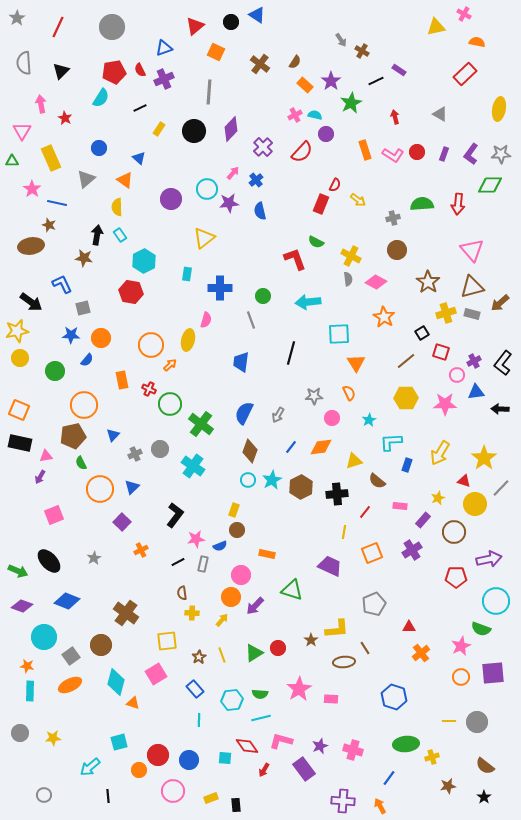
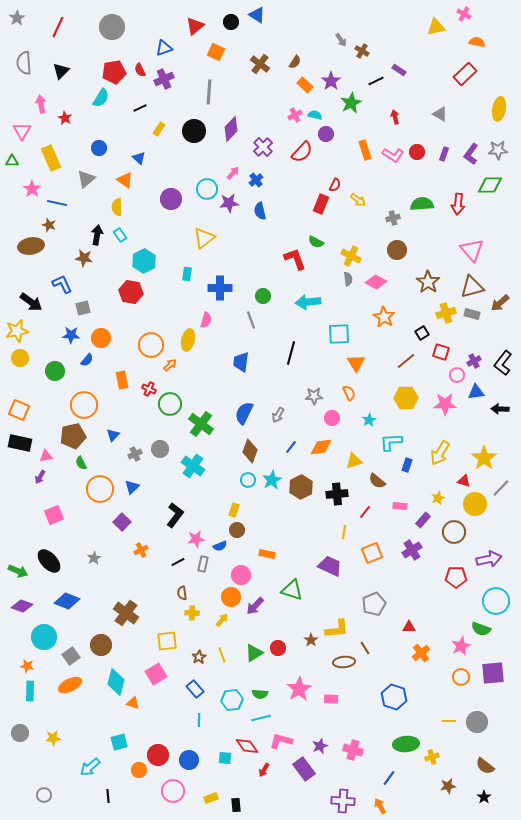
gray star at (501, 154): moved 3 px left, 4 px up
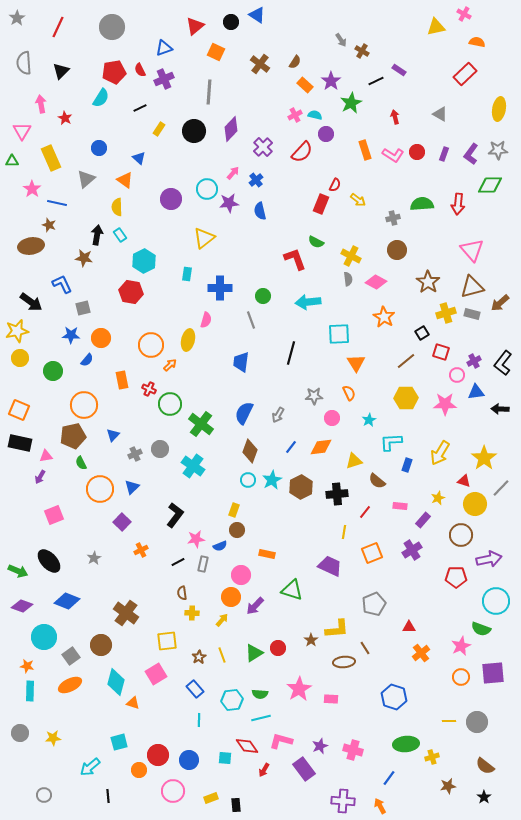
green circle at (55, 371): moved 2 px left
brown circle at (454, 532): moved 7 px right, 3 px down
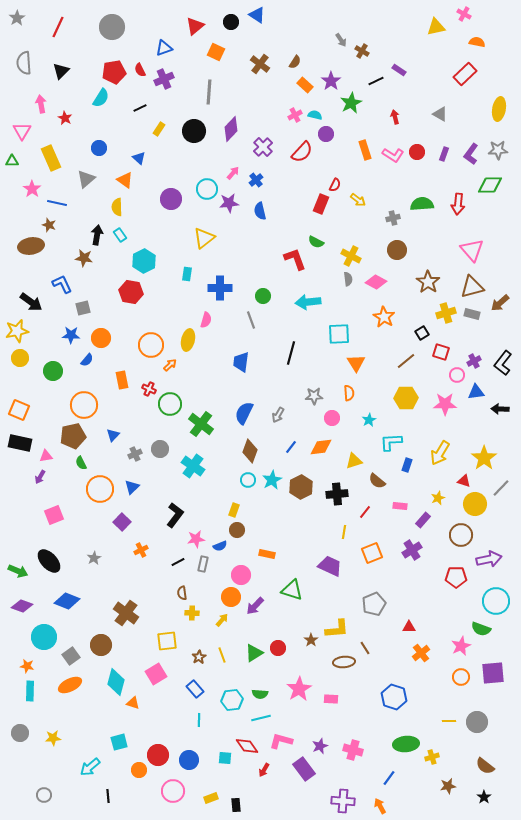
orange semicircle at (349, 393): rotated 21 degrees clockwise
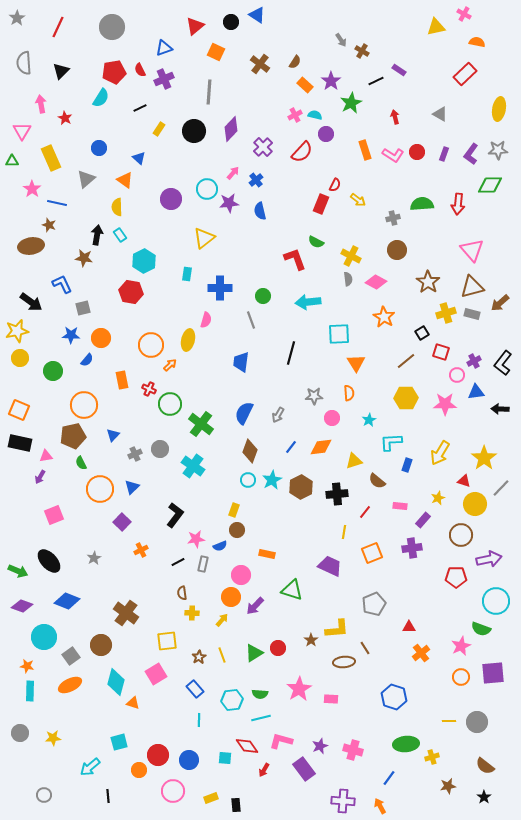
purple cross at (412, 550): moved 2 px up; rotated 24 degrees clockwise
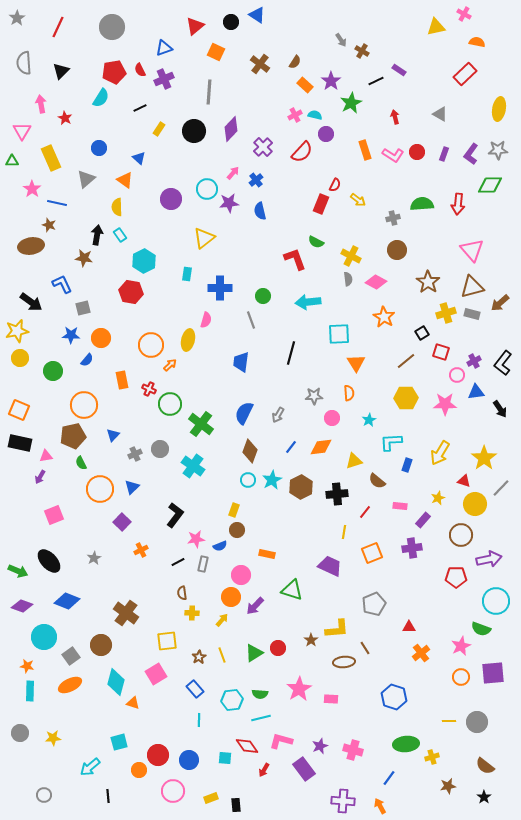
black arrow at (500, 409): rotated 126 degrees counterclockwise
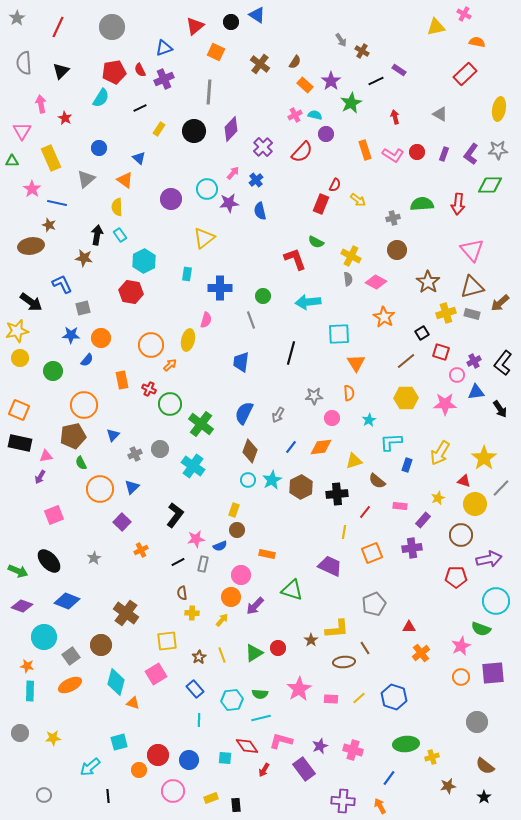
yellow line at (449, 721): moved 90 px left, 23 px up; rotated 40 degrees counterclockwise
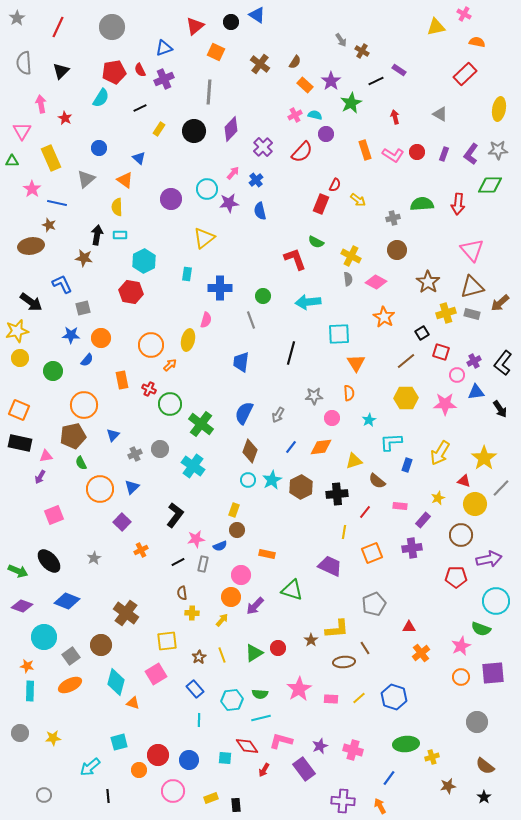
cyan rectangle at (120, 235): rotated 56 degrees counterclockwise
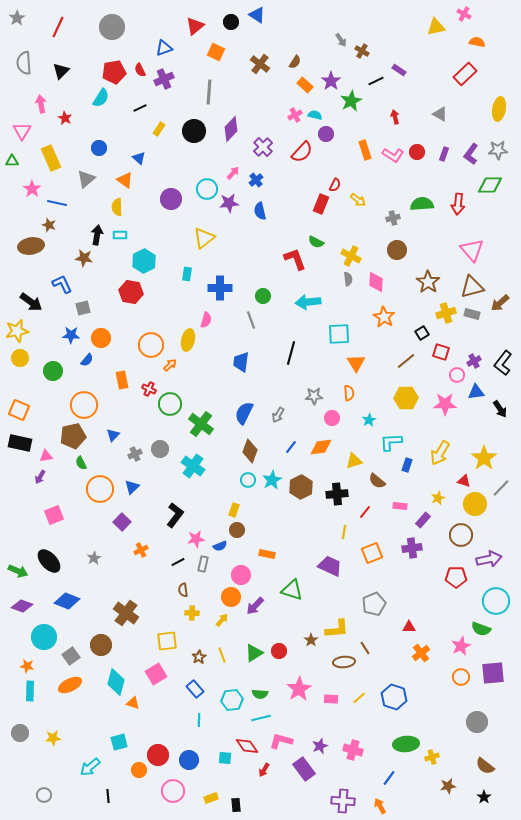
green star at (351, 103): moved 2 px up
pink diamond at (376, 282): rotated 65 degrees clockwise
brown semicircle at (182, 593): moved 1 px right, 3 px up
red circle at (278, 648): moved 1 px right, 3 px down
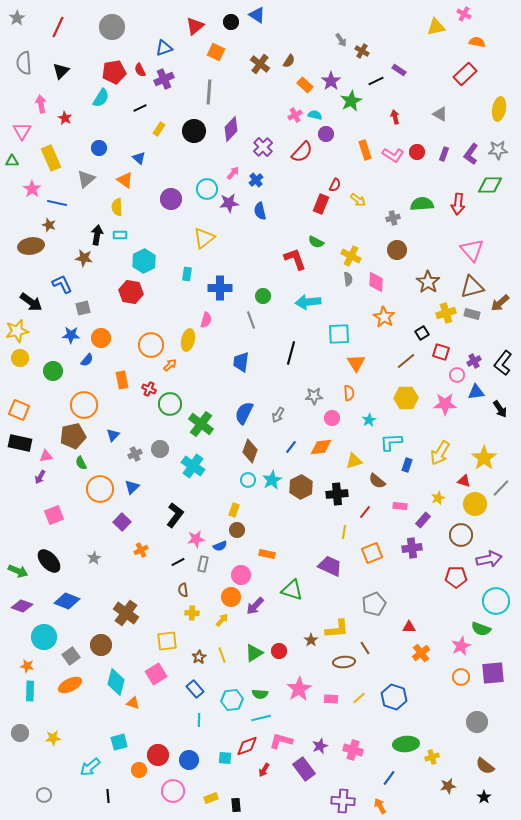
brown semicircle at (295, 62): moved 6 px left, 1 px up
red diamond at (247, 746): rotated 75 degrees counterclockwise
